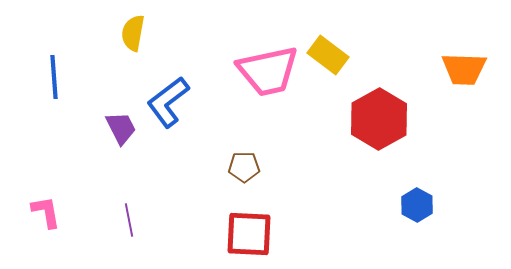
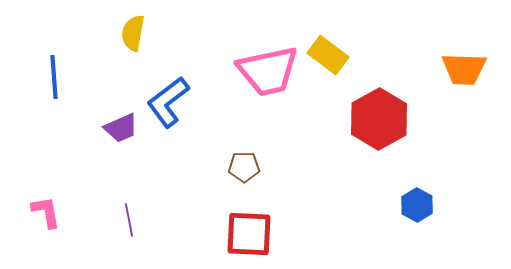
purple trapezoid: rotated 93 degrees clockwise
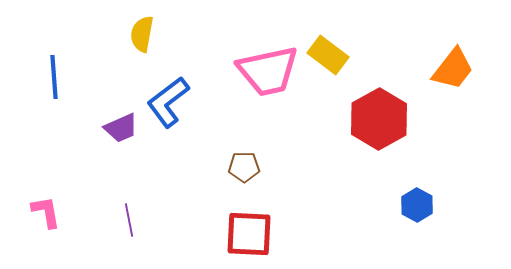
yellow semicircle: moved 9 px right, 1 px down
orange trapezoid: moved 11 px left; rotated 54 degrees counterclockwise
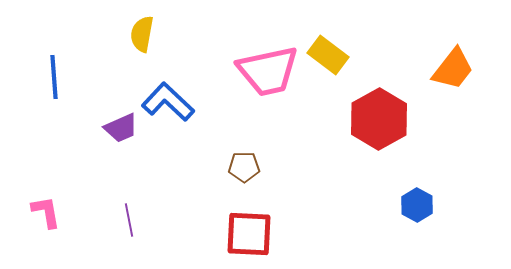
blue L-shape: rotated 80 degrees clockwise
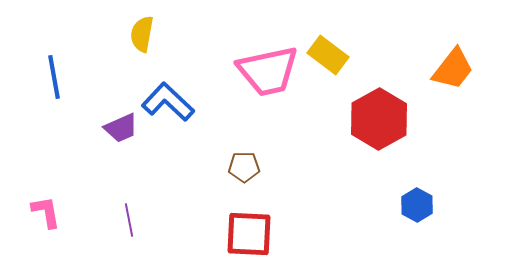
blue line: rotated 6 degrees counterclockwise
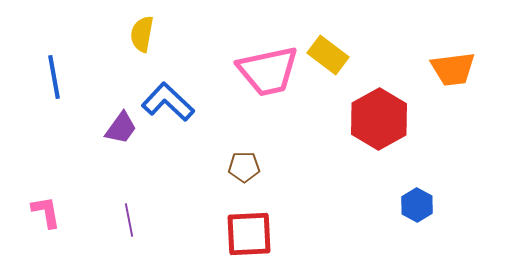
orange trapezoid: rotated 45 degrees clockwise
purple trapezoid: rotated 30 degrees counterclockwise
red square: rotated 6 degrees counterclockwise
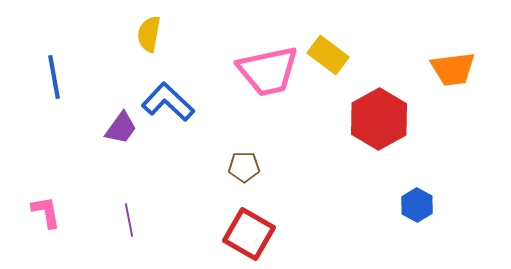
yellow semicircle: moved 7 px right
red square: rotated 33 degrees clockwise
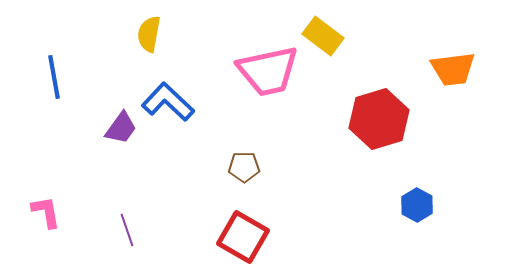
yellow rectangle: moved 5 px left, 19 px up
red hexagon: rotated 12 degrees clockwise
purple line: moved 2 px left, 10 px down; rotated 8 degrees counterclockwise
red square: moved 6 px left, 3 px down
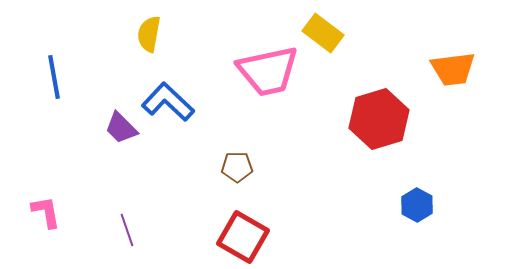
yellow rectangle: moved 3 px up
purple trapezoid: rotated 99 degrees clockwise
brown pentagon: moved 7 px left
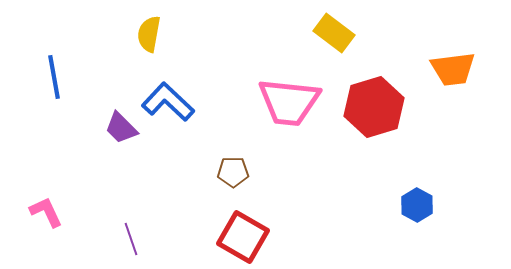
yellow rectangle: moved 11 px right
pink trapezoid: moved 21 px right, 31 px down; rotated 18 degrees clockwise
red hexagon: moved 5 px left, 12 px up
brown pentagon: moved 4 px left, 5 px down
pink L-shape: rotated 15 degrees counterclockwise
purple line: moved 4 px right, 9 px down
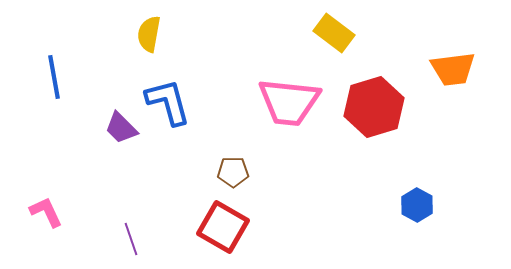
blue L-shape: rotated 32 degrees clockwise
red square: moved 20 px left, 10 px up
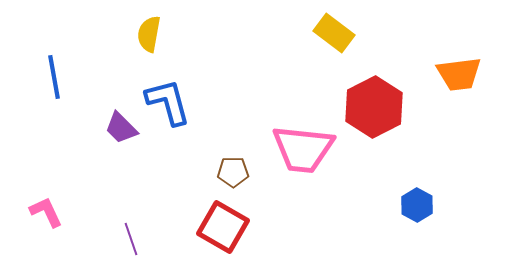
orange trapezoid: moved 6 px right, 5 px down
pink trapezoid: moved 14 px right, 47 px down
red hexagon: rotated 10 degrees counterclockwise
